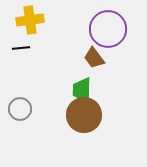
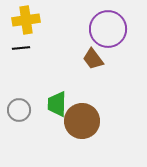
yellow cross: moved 4 px left
brown trapezoid: moved 1 px left, 1 px down
green trapezoid: moved 25 px left, 14 px down
gray circle: moved 1 px left, 1 px down
brown circle: moved 2 px left, 6 px down
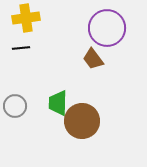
yellow cross: moved 2 px up
purple circle: moved 1 px left, 1 px up
green trapezoid: moved 1 px right, 1 px up
gray circle: moved 4 px left, 4 px up
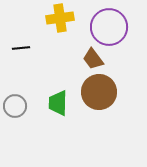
yellow cross: moved 34 px right
purple circle: moved 2 px right, 1 px up
brown circle: moved 17 px right, 29 px up
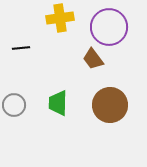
brown circle: moved 11 px right, 13 px down
gray circle: moved 1 px left, 1 px up
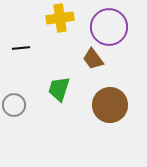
green trapezoid: moved 1 px right, 14 px up; rotated 16 degrees clockwise
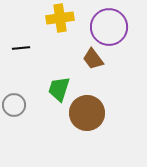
brown circle: moved 23 px left, 8 px down
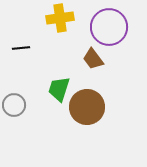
brown circle: moved 6 px up
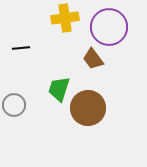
yellow cross: moved 5 px right
brown circle: moved 1 px right, 1 px down
